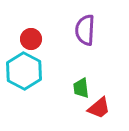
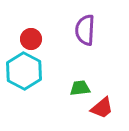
green trapezoid: moved 1 px left; rotated 90 degrees clockwise
red trapezoid: moved 3 px right
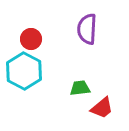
purple semicircle: moved 2 px right, 1 px up
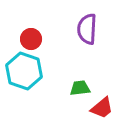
cyan hexagon: rotated 9 degrees counterclockwise
